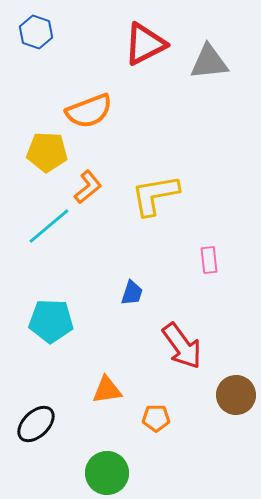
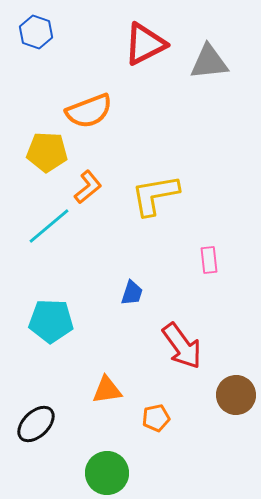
orange pentagon: rotated 12 degrees counterclockwise
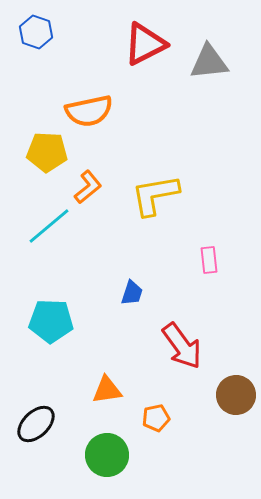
orange semicircle: rotated 9 degrees clockwise
green circle: moved 18 px up
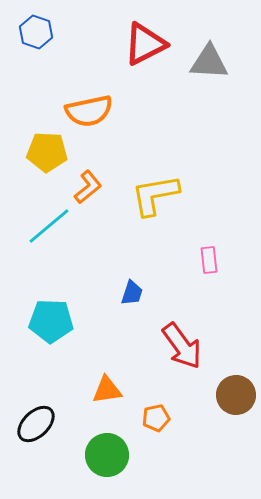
gray triangle: rotated 9 degrees clockwise
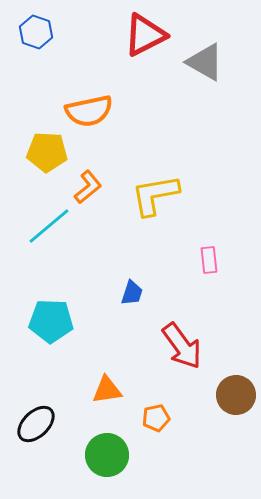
red triangle: moved 9 px up
gray triangle: moved 4 px left; rotated 27 degrees clockwise
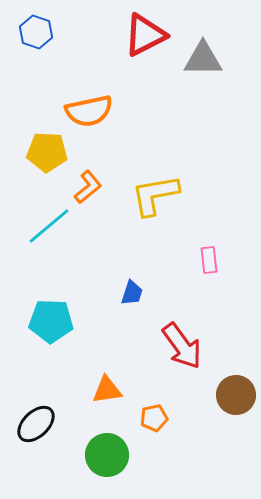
gray triangle: moved 2 px left, 3 px up; rotated 30 degrees counterclockwise
orange pentagon: moved 2 px left
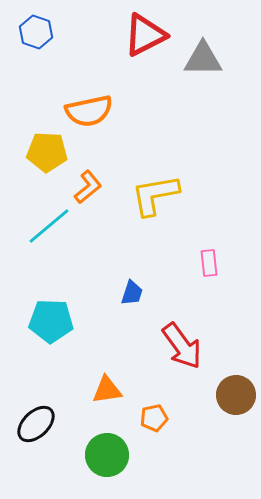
pink rectangle: moved 3 px down
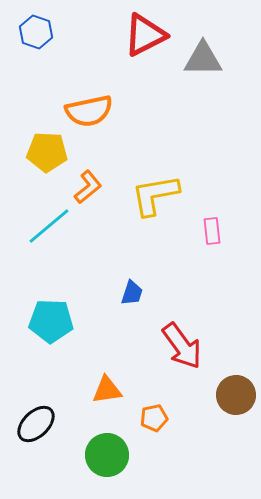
pink rectangle: moved 3 px right, 32 px up
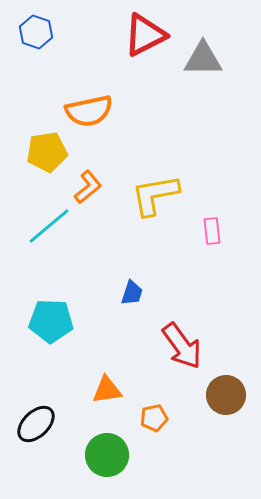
yellow pentagon: rotated 12 degrees counterclockwise
brown circle: moved 10 px left
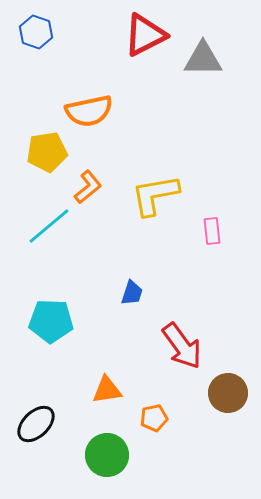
brown circle: moved 2 px right, 2 px up
